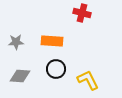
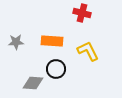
gray diamond: moved 13 px right, 7 px down
yellow L-shape: moved 29 px up
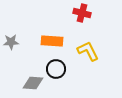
gray star: moved 5 px left
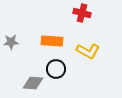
yellow L-shape: rotated 145 degrees clockwise
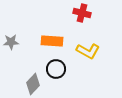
gray diamond: moved 1 px down; rotated 50 degrees counterclockwise
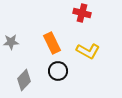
orange rectangle: moved 2 px down; rotated 60 degrees clockwise
black circle: moved 2 px right, 2 px down
gray diamond: moved 9 px left, 4 px up
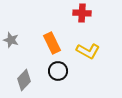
red cross: rotated 12 degrees counterclockwise
gray star: moved 2 px up; rotated 21 degrees clockwise
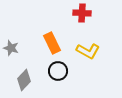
gray star: moved 8 px down
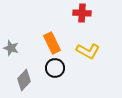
black circle: moved 3 px left, 3 px up
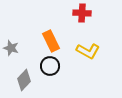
orange rectangle: moved 1 px left, 2 px up
black circle: moved 5 px left, 2 px up
